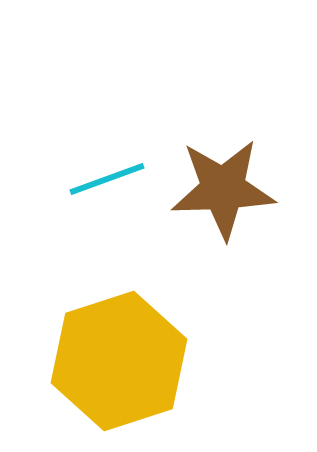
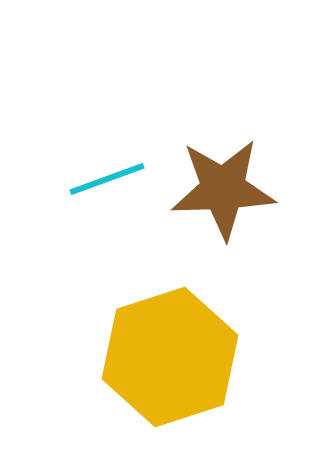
yellow hexagon: moved 51 px right, 4 px up
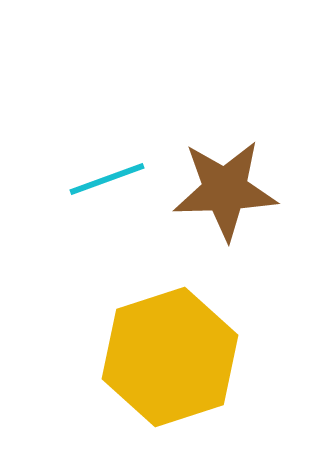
brown star: moved 2 px right, 1 px down
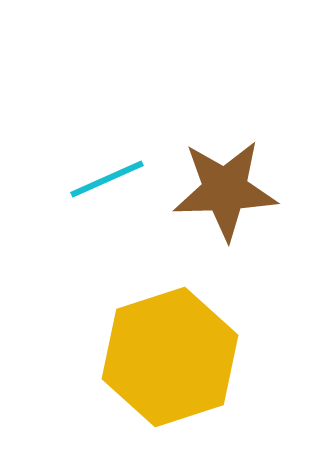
cyan line: rotated 4 degrees counterclockwise
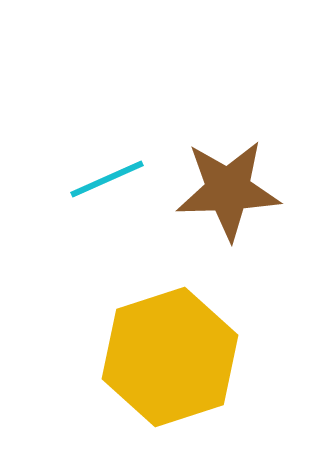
brown star: moved 3 px right
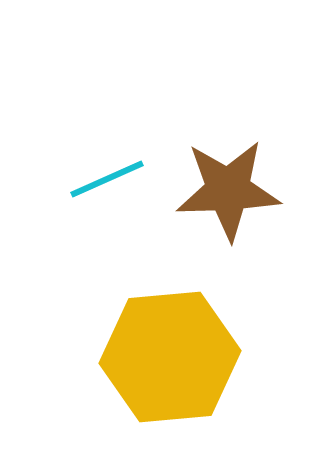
yellow hexagon: rotated 13 degrees clockwise
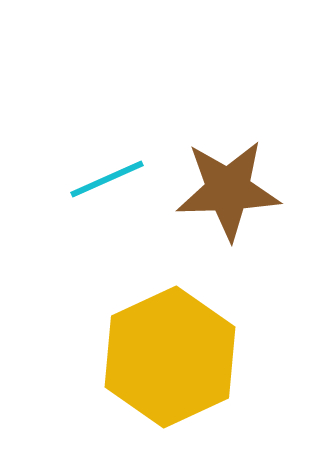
yellow hexagon: rotated 20 degrees counterclockwise
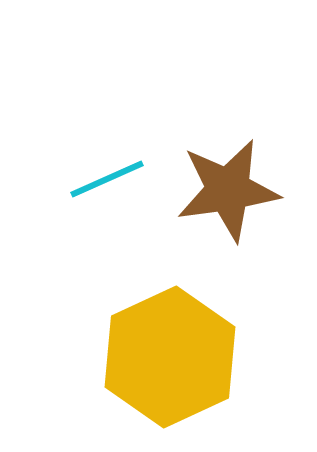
brown star: rotated 6 degrees counterclockwise
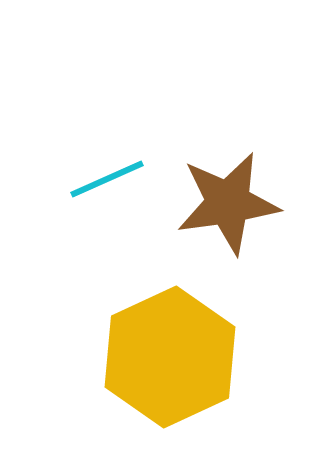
brown star: moved 13 px down
